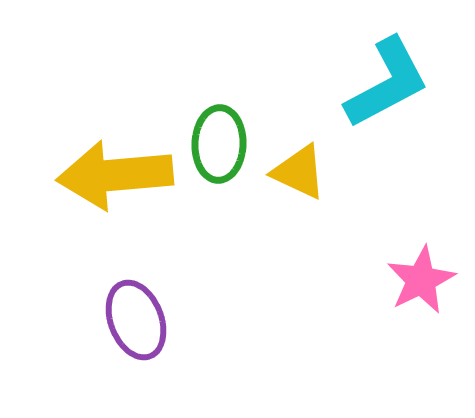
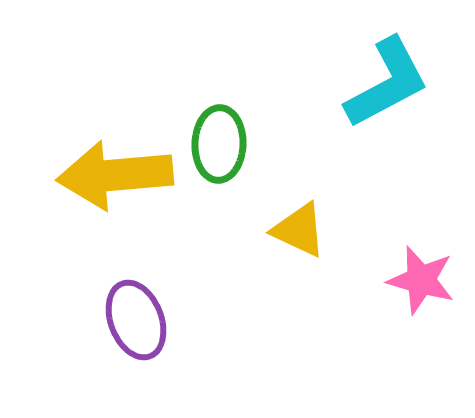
yellow triangle: moved 58 px down
pink star: rotated 30 degrees counterclockwise
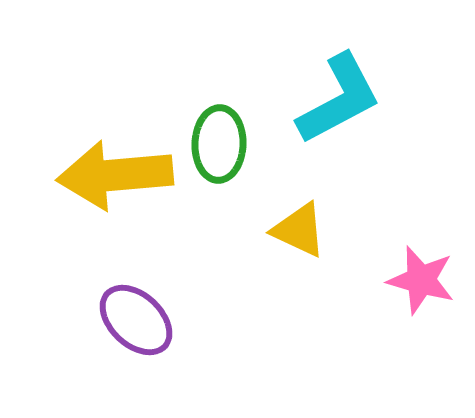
cyan L-shape: moved 48 px left, 16 px down
purple ellipse: rotated 26 degrees counterclockwise
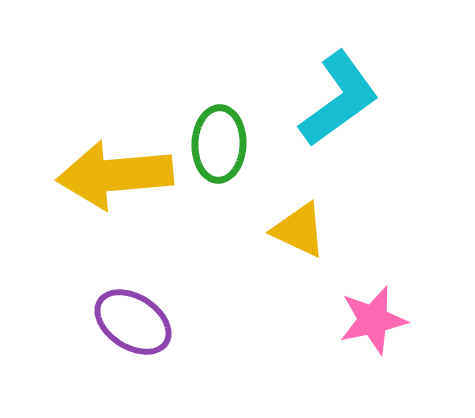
cyan L-shape: rotated 8 degrees counterclockwise
pink star: moved 48 px left, 40 px down; rotated 28 degrees counterclockwise
purple ellipse: moved 3 px left, 2 px down; rotated 10 degrees counterclockwise
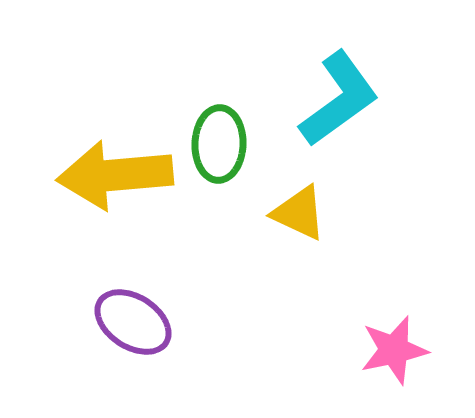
yellow triangle: moved 17 px up
pink star: moved 21 px right, 30 px down
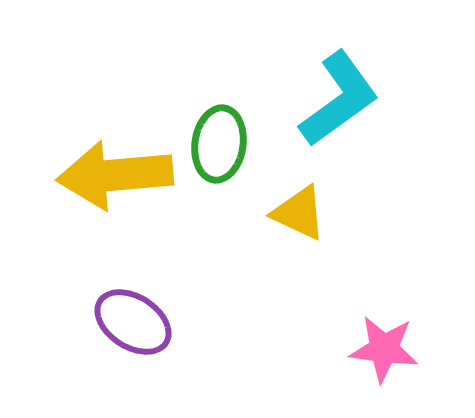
green ellipse: rotated 6 degrees clockwise
pink star: moved 10 px left, 1 px up; rotated 20 degrees clockwise
